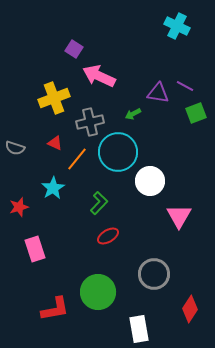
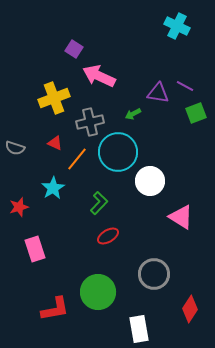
pink triangle: moved 2 px right, 1 px down; rotated 28 degrees counterclockwise
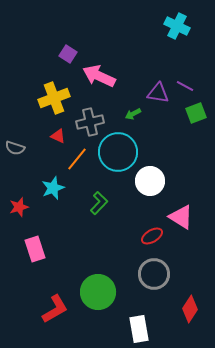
purple square: moved 6 px left, 5 px down
red triangle: moved 3 px right, 7 px up
cyan star: rotated 10 degrees clockwise
red ellipse: moved 44 px right
red L-shape: rotated 20 degrees counterclockwise
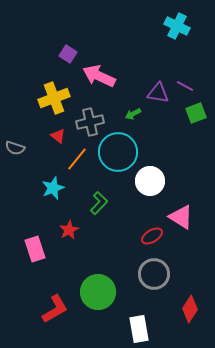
red triangle: rotated 14 degrees clockwise
red star: moved 50 px right, 23 px down; rotated 12 degrees counterclockwise
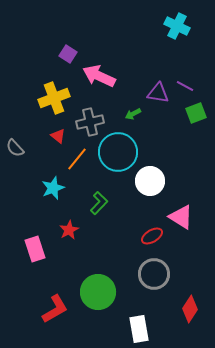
gray semicircle: rotated 30 degrees clockwise
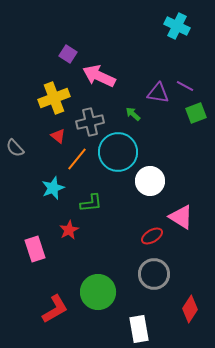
green arrow: rotated 70 degrees clockwise
green L-shape: moved 8 px left; rotated 40 degrees clockwise
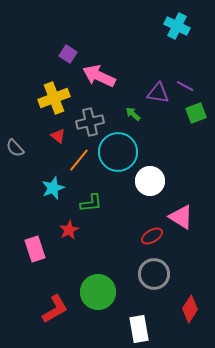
orange line: moved 2 px right, 1 px down
